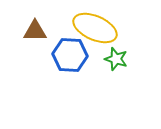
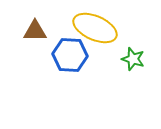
green star: moved 17 px right
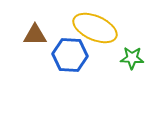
brown triangle: moved 4 px down
green star: moved 1 px left, 1 px up; rotated 15 degrees counterclockwise
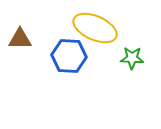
brown triangle: moved 15 px left, 4 px down
blue hexagon: moved 1 px left, 1 px down
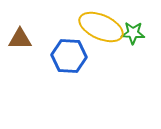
yellow ellipse: moved 6 px right, 1 px up
green star: moved 1 px right, 25 px up
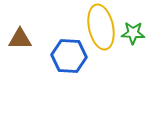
yellow ellipse: rotated 54 degrees clockwise
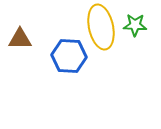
green star: moved 2 px right, 8 px up
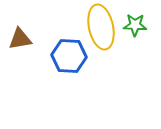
brown triangle: rotated 10 degrees counterclockwise
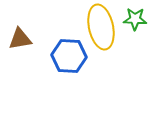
green star: moved 6 px up
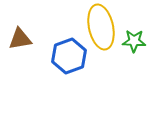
green star: moved 1 px left, 22 px down
blue hexagon: rotated 24 degrees counterclockwise
